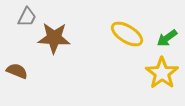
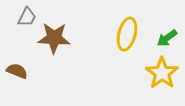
yellow ellipse: rotated 72 degrees clockwise
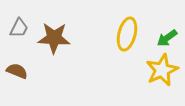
gray trapezoid: moved 8 px left, 11 px down
yellow star: moved 3 px up; rotated 12 degrees clockwise
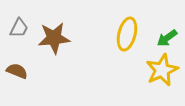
brown star: rotated 8 degrees counterclockwise
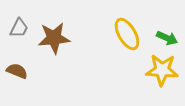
yellow ellipse: rotated 44 degrees counterclockwise
green arrow: rotated 120 degrees counterclockwise
yellow star: rotated 28 degrees clockwise
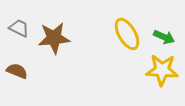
gray trapezoid: rotated 90 degrees counterclockwise
green arrow: moved 3 px left, 1 px up
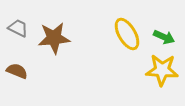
gray trapezoid: moved 1 px left
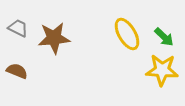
green arrow: rotated 20 degrees clockwise
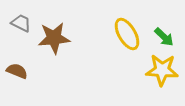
gray trapezoid: moved 3 px right, 5 px up
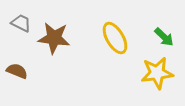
yellow ellipse: moved 12 px left, 4 px down
brown star: rotated 12 degrees clockwise
yellow star: moved 5 px left, 3 px down; rotated 12 degrees counterclockwise
